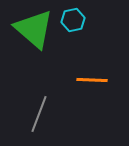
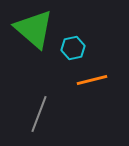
cyan hexagon: moved 28 px down
orange line: rotated 16 degrees counterclockwise
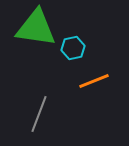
green triangle: moved 2 px right, 1 px up; rotated 33 degrees counterclockwise
orange line: moved 2 px right, 1 px down; rotated 8 degrees counterclockwise
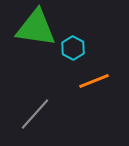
cyan hexagon: rotated 20 degrees counterclockwise
gray line: moved 4 px left; rotated 21 degrees clockwise
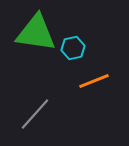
green triangle: moved 5 px down
cyan hexagon: rotated 20 degrees clockwise
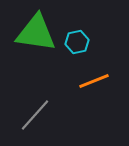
cyan hexagon: moved 4 px right, 6 px up
gray line: moved 1 px down
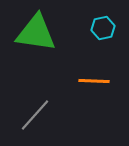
cyan hexagon: moved 26 px right, 14 px up
orange line: rotated 24 degrees clockwise
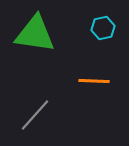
green triangle: moved 1 px left, 1 px down
